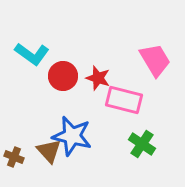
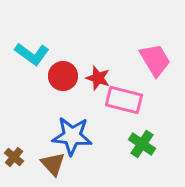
blue star: rotated 9 degrees counterclockwise
brown triangle: moved 4 px right, 13 px down
brown cross: rotated 18 degrees clockwise
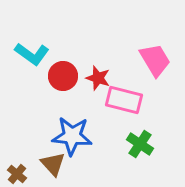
green cross: moved 2 px left
brown cross: moved 3 px right, 17 px down
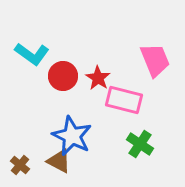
pink trapezoid: rotated 9 degrees clockwise
red star: rotated 15 degrees clockwise
blue star: rotated 21 degrees clockwise
brown triangle: moved 6 px right, 3 px up; rotated 20 degrees counterclockwise
brown cross: moved 3 px right, 9 px up
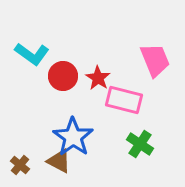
blue star: moved 1 px right, 1 px down; rotated 9 degrees clockwise
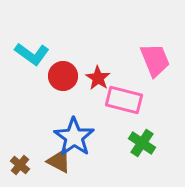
blue star: moved 1 px right
green cross: moved 2 px right, 1 px up
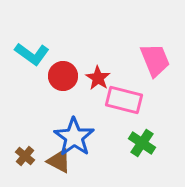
brown cross: moved 5 px right, 9 px up
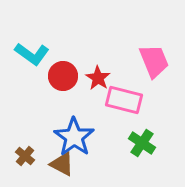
pink trapezoid: moved 1 px left, 1 px down
brown triangle: moved 3 px right, 3 px down
